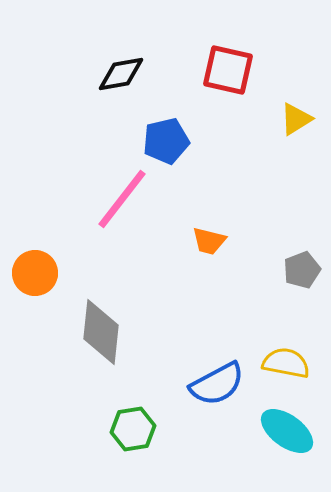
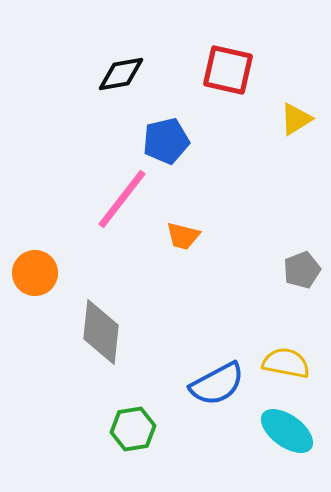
orange trapezoid: moved 26 px left, 5 px up
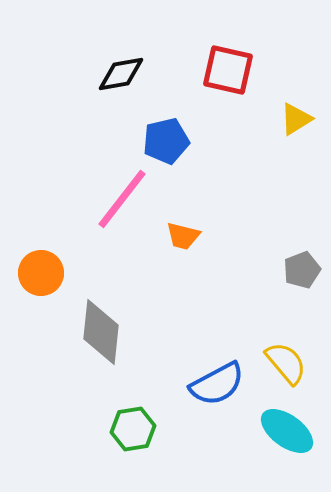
orange circle: moved 6 px right
yellow semicircle: rotated 39 degrees clockwise
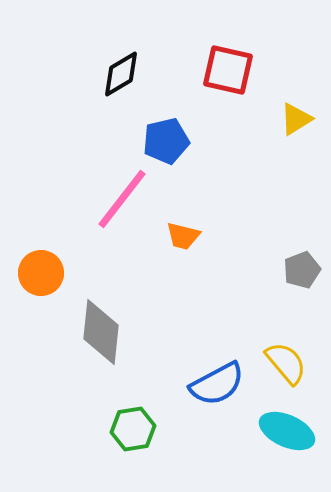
black diamond: rotated 21 degrees counterclockwise
cyan ellipse: rotated 12 degrees counterclockwise
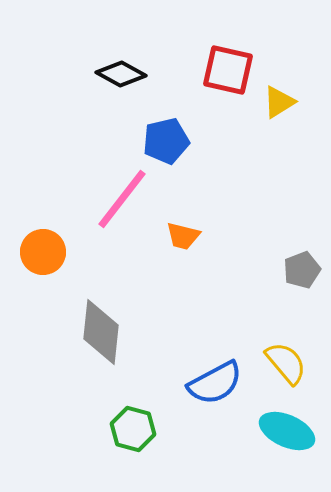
black diamond: rotated 60 degrees clockwise
yellow triangle: moved 17 px left, 17 px up
orange circle: moved 2 px right, 21 px up
blue semicircle: moved 2 px left, 1 px up
green hexagon: rotated 24 degrees clockwise
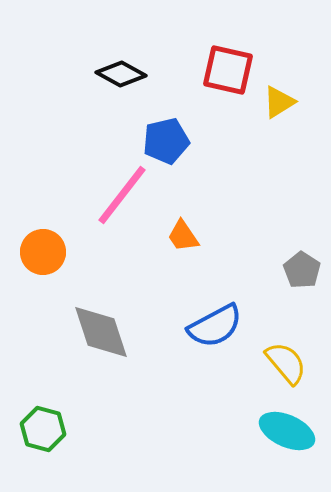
pink line: moved 4 px up
orange trapezoid: rotated 42 degrees clockwise
gray pentagon: rotated 18 degrees counterclockwise
gray diamond: rotated 24 degrees counterclockwise
blue semicircle: moved 57 px up
green hexagon: moved 90 px left
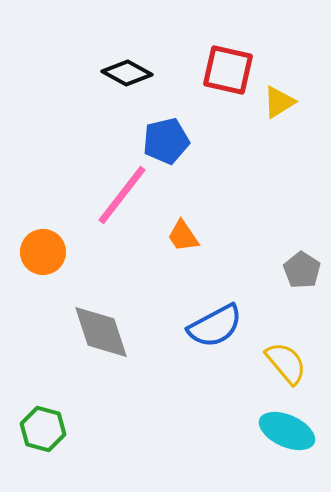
black diamond: moved 6 px right, 1 px up
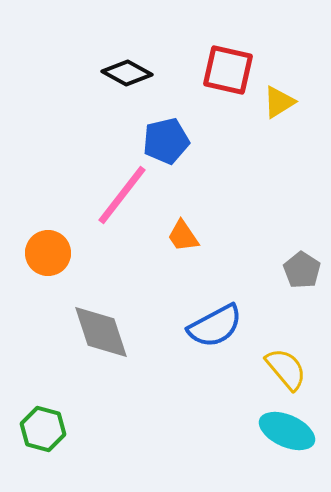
orange circle: moved 5 px right, 1 px down
yellow semicircle: moved 6 px down
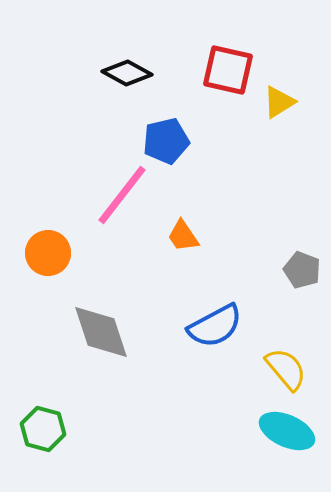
gray pentagon: rotated 12 degrees counterclockwise
